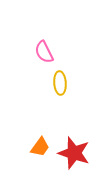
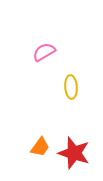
pink semicircle: rotated 85 degrees clockwise
yellow ellipse: moved 11 px right, 4 px down
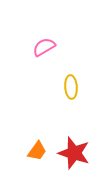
pink semicircle: moved 5 px up
orange trapezoid: moved 3 px left, 4 px down
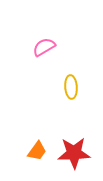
red star: rotated 20 degrees counterclockwise
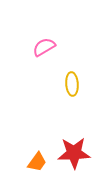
yellow ellipse: moved 1 px right, 3 px up
orange trapezoid: moved 11 px down
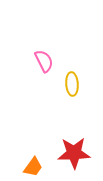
pink semicircle: moved 14 px down; rotated 95 degrees clockwise
orange trapezoid: moved 4 px left, 5 px down
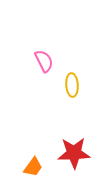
yellow ellipse: moved 1 px down
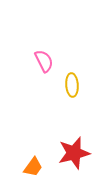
red star: rotated 12 degrees counterclockwise
